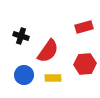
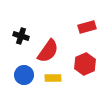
red rectangle: moved 3 px right
red hexagon: rotated 20 degrees counterclockwise
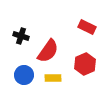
red rectangle: rotated 42 degrees clockwise
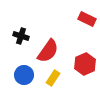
red rectangle: moved 8 px up
yellow rectangle: rotated 56 degrees counterclockwise
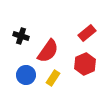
red rectangle: moved 14 px down; rotated 66 degrees counterclockwise
blue circle: moved 2 px right
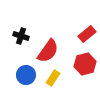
red rectangle: moved 1 px down
red hexagon: rotated 10 degrees clockwise
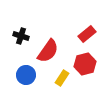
yellow rectangle: moved 9 px right
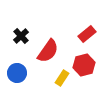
black cross: rotated 28 degrees clockwise
red hexagon: moved 1 px left, 1 px down
blue circle: moved 9 px left, 2 px up
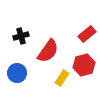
black cross: rotated 28 degrees clockwise
